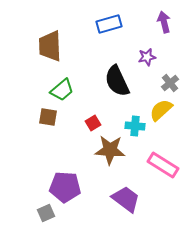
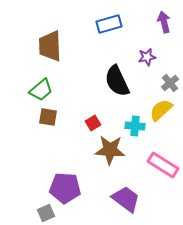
green trapezoid: moved 21 px left
purple pentagon: moved 1 px down
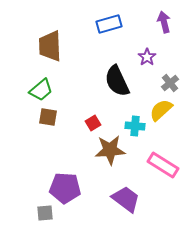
purple star: rotated 24 degrees counterclockwise
brown star: rotated 8 degrees counterclockwise
gray square: moved 1 px left; rotated 18 degrees clockwise
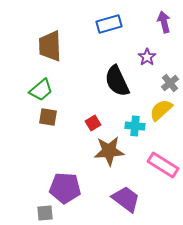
brown star: moved 1 px left, 1 px down
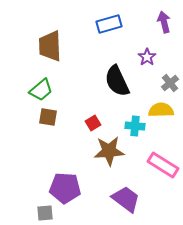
yellow semicircle: rotated 40 degrees clockwise
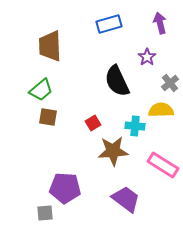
purple arrow: moved 4 px left, 1 px down
brown star: moved 4 px right
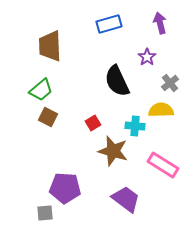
brown square: rotated 18 degrees clockwise
brown star: rotated 20 degrees clockwise
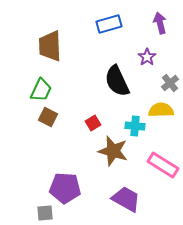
green trapezoid: rotated 25 degrees counterclockwise
purple trapezoid: rotated 8 degrees counterclockwise
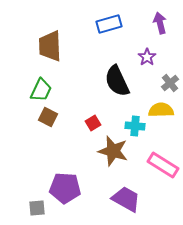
gray square: moved 8 px left, 5 px up
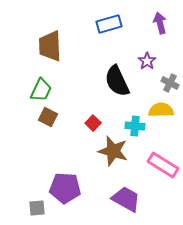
purple star: moved 4 px down
gray cross: rotated 24 degrees counterclockwise
red square: rotated 14 degrees counterclockwise
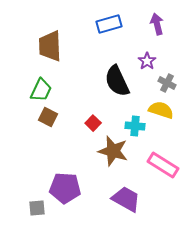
purple arrow: moved 3 px left, 1 px down
gray cross: moved 3 px left
yellow semicircle: rotated 20 degrees clockwise
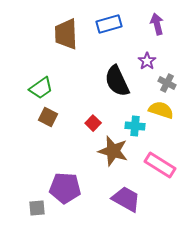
brown trapezoid: moved 16 px right, 12 px up
green trapezoid: moved 2 px up; rotated 30 degrees clockwise
pink rectangle: moved 3 px left
